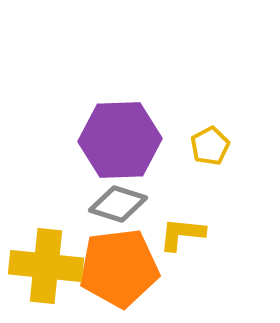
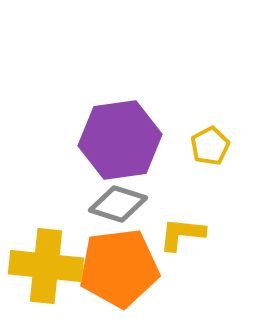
purple hexagon: rotated 6 degrees counterclockwise
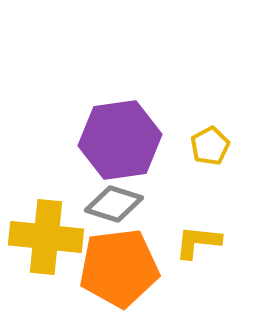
gray diamond: moved 4 px left
yellow L-shape: moved 16 px right, 8 px down
yellow cross: moved 29 px up
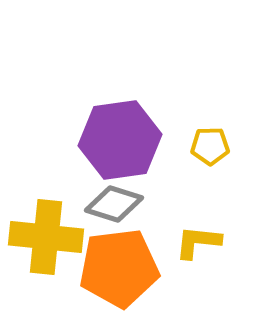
yellow pentagon: rotated 27 degrees clockwise
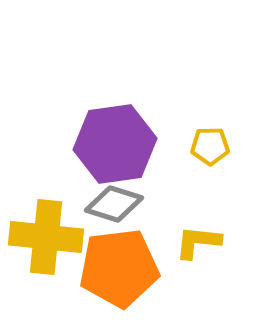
purple hexagon: moved 5 px left, 4 px down
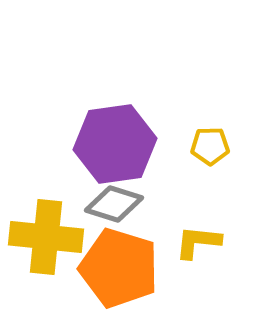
orange pentagon: rotated 24 degrees clockwise
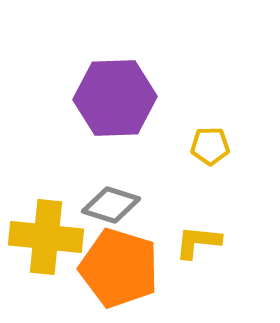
purple hexagon: moved 46 px up; rotated 6 degrees clockwise
gray diamond: moved 3 px left, 1 px down
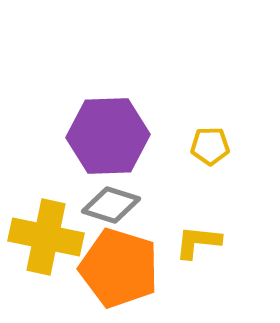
purple hexagon: moved 7 px left, 38 px down
yellow cross: rotated 6 degrees clockwise
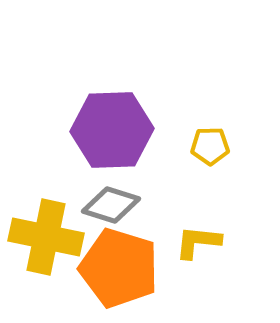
purple hexagon: moved 4 px right, 6 px up
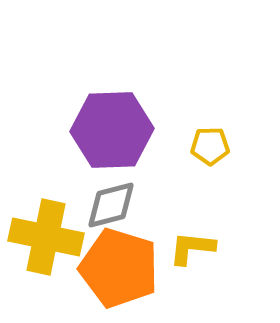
gray diamond: rotated 32 degrees counterclockwise
yellow L-shape: moved 6 px left, 6 px down
